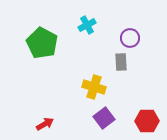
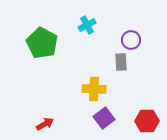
purple circle: moved 1 px right, 2 px down
yellow cross: moved 2 px down; rotated 15 degrees counterclockwise
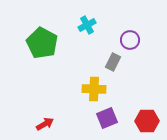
purple circle: moved 1 px left
gray rectangle: moved 8 px left; rotated 30 degrees clockwise
purple square: moved 3 px right; rotated 15 degrees clockwise
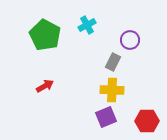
green pentagon: moved 3 px right, 8 px up
yellow cross: moved 18 px right, 1 px down
purple square: moved 1 px left, 1 px up
red arrow: moved 38 px up
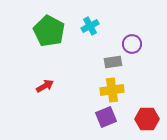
cyan cross: moved 3 px right, 1 px down
green pentagon: moved 4 px right, 4 px up
purple circle: moved 2 px right, 4 px down
gray rectangle: rotated 54 degrees clockwise
yellow cross: rotated 10 degrees counterclockwise
red hexagon: moved 2 px up
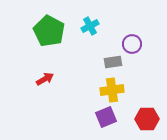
red arrow: moved 7 px up
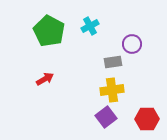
purple square: rotated 15 degrees counterclockwise
